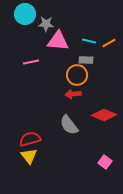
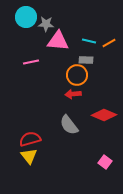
cyan circle: moved 1 px right, 3 px down
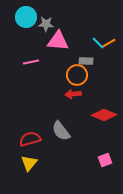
cyan line: moved 9 px right, 2 px down; rotated 32 degrees clockwise
gray rectangle: moved 1 px down
gray semicircle: moved 8 px left, 6 px down
yellow triangle: moved 7 px down; rotated 18 degrees clockwise
pink square: moved 2 px up; rotated 32 degrees clockwise
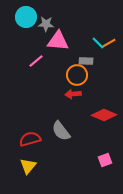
pink line: moved 5 px right, 1 px up; rotated 28 degrees counterclockwise
yellow triangle: moved 1 px left, 3 px down
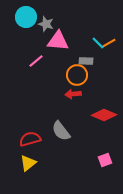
gray star: rotated 14 degrees clockwise
yellow triangle: moved 3 px up; rotated 12 degrees clockwise
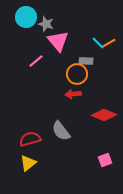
pink triangle: rotated 45 degrees clockwise
orange circle: moved 1 px up
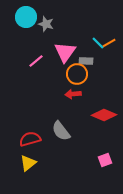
pink triangle: moved 7 px right, 11 px down; rotated 15 degrees clockwise
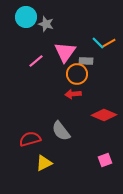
yellow triangle: moved 16 px right; rotated 12 degrees clockwise
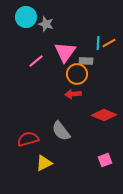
cyan line: rotated 48 degrees clockwise
red semicircle: moved 2 px left
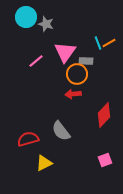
cyan line: rotated 24 degrees counterclockwise
red diamond: rotated 70 degrees counterclockwise
